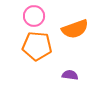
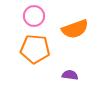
orange pentagon: moved 2 px left, 3 px down
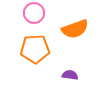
pink circle: moved 3 px up
orange pentagon: rotated 8 degrees counterclockwise
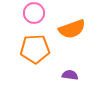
orange semicircle: moved 3 px left
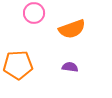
orange pentagon: moved 17 px left, 16 px down
purple semicircle: moved 8 px up
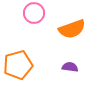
orange pentagon: rotated 12 degrees counterclockwise
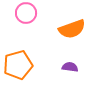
pink circle: moved 8 px left
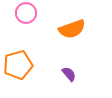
purple semicircle: moved 1 px left, 7 px down; rotated 42 degrees clockwise
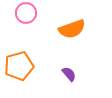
orange pentagon: moved 1 px right, 1 px down
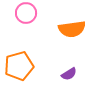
orange semicircle: rotated 12 degrees clockwise
purple semicircle: rotated 98 degrees clockwise
